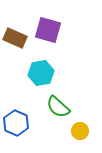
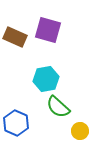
brown rectangle: moved 1 px up
cyan hexagon: moved 5 px right, 6 px down
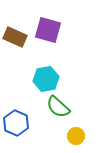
yellow circle: moved 4 px left, 5 px down
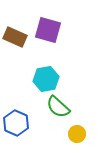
yellow circle: moved 1 px right, 2 px up
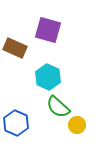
brown rectangle: moved 11 px down
cyan hexagon: moved 2 px right, 2 px up; rotated 25 degrees counterclockwise
yellow circle: moved 9 px up
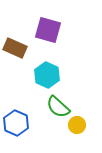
cyan hexagon: moved 1 px left, 2 px up
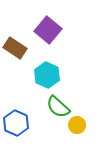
purple square: rotated 24 degrees clockwise
brown rectangle: rotated 10 degrees clockwise
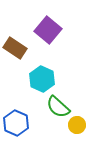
cyan hexagon: moved 5 px left, 4 px down
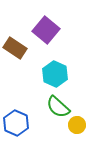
purple square: moved 2 px left
cyan hexagon: moved 13 px right, 5 px up
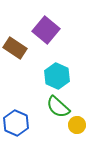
cyan hexagon: moved 2 px right, 2 px down
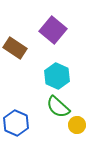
purple square: moved 7 px right
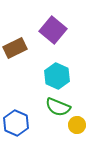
brown rectangle: rotated 60 degrees counterclockwise
green semicircle: rotated 20 degrees counterclockwise
